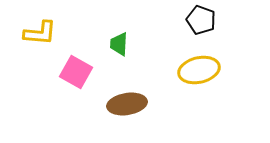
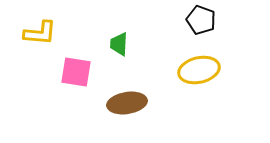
pink square: rotated 20 degrees counterclockwise
brown ellipse: moved 1 px up
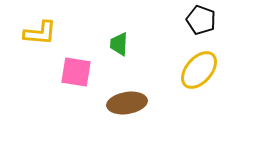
yellow ellipse: rotated 36 degrees counterclockwise
